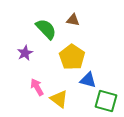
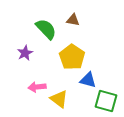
pink arrow: rotated 66 degrees counterclockwise
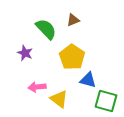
brown triangle: rotated 32 degrees counterclockwise
purple star: rotated 21 degrees counterclockwise
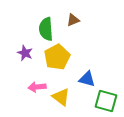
green semicircle: rotated 140 degrees counterclockwise
yellow pentagon: moved 15 px left; rotated 10 degrees clockwise
blue triangle: moved 1 px left, 1 px up
yellow triangle: moved 2 px right, 2 px up
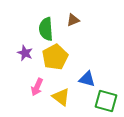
yellow pentagon: moved 2 px left
pink arrow: rotated 60 degrees counterclockwise
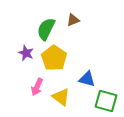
green semicircle: rotated 30 degrees clockwise
purple star: moved 1 px right
yellow pentagon: moved 1 px left, 1 px down; rotated 10 degrees counterclockwise
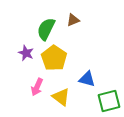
green square: moved 3 px right; rotated 30 degrees counterclockwise
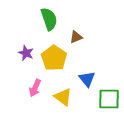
brown triangle: moved 3 px right, 17 px down
green semicircle: moved 3 px right, 10 px up; rotated 135 degrees clockwise
blue triangle: rotated 36 degrees clockwise
pink arrow: moved 2 px left, 1 px down
yellow triangle: moved 2 px right
green square: moved 2 px up; rotated 15 degrees clockwise
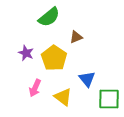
green semicircle: moved 2 px up; rotated 70 degrees clockwise
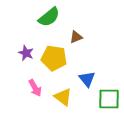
yellow pentagon: rotated 25 degrees counterclockwise
pink arrow: rotated 54 degrees counterclockwise
